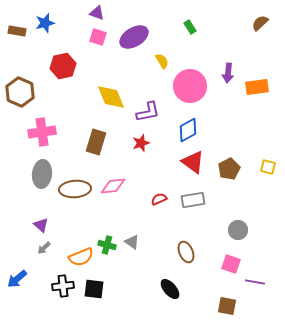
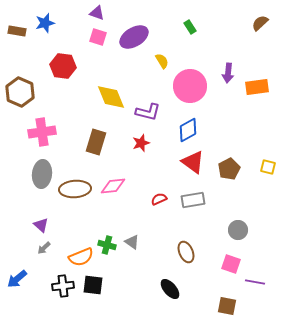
red hexagon at (63, 66): rotated 20 degrees clockwise
purple L-shape at (148, 112): rotated 25 degrees clockwise
black square at (94, 289): moved 1 px left, 4 px up
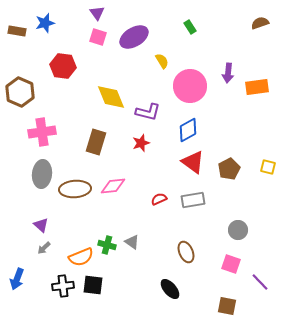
purple triangle at (97, 13): rotated 35 degrees clockwise
brown semicircle at (260, 23): rotated 24 degrees clockwise
blue arrow at (17, 279): rotated 30 degrees counterclockwise
purple line at (255, 282): moved 5 px right; rotated 36 degrees clockwise
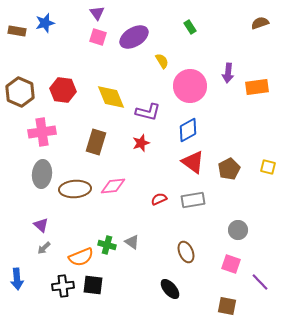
red hexagon at (63, 66): moved 24 px down
blue arrow at (17, 279): rotated 25 degrees counterclockwise
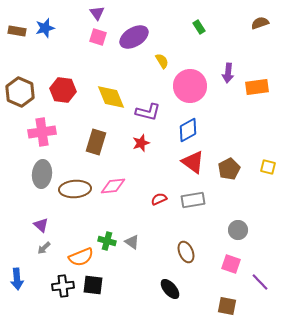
blue star at (45, 23): moved 5 px down
green rectangle at (190, 27): moved 9 px right
green cross at (107, 245): moved 4 px up
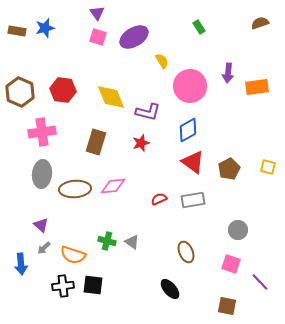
orange semicircle at (81, 257): moved 8 px left, 2 px up; rotated 40 degrees clockwise
blue arrow at (17, 279): moved 4 px right, 15 px up
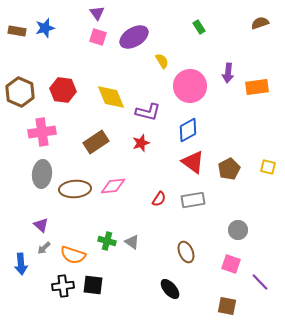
brown rectangle at (96, 142): rotated 40 degrees clockwise
red semicircle at (159, 199): rotated 147 degrees clockwise
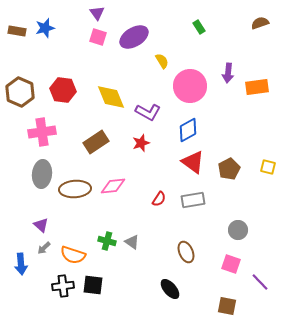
purple L-shape at (148, 112): rotated 15 degrees clockwise
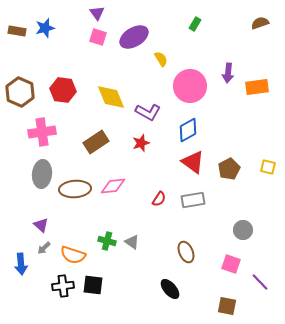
green rectangle at (199, 27): moved 4 px left, 3 px up; rotated 64 degrees clockwise
yellow semicircle at (162, 61): moved 1 px left, 2 px up
gray circle at (238, 230): moved 5 px right
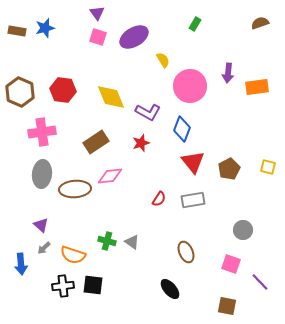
yellow semicircle at (161, 59): moved 2 px right, 1 px down
blue diamond at (188, 130): moved 6 px left, 1 px up; rotated 40 degrees counterclockwise
red triangle at (193, 162): rotated 15 degrees clockwise
pink diamond at (113, 186): moved 3 px left, 10 px up
